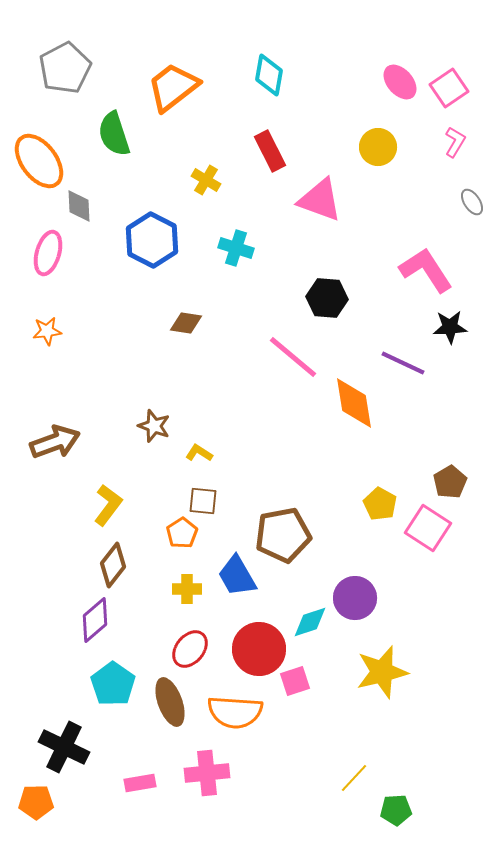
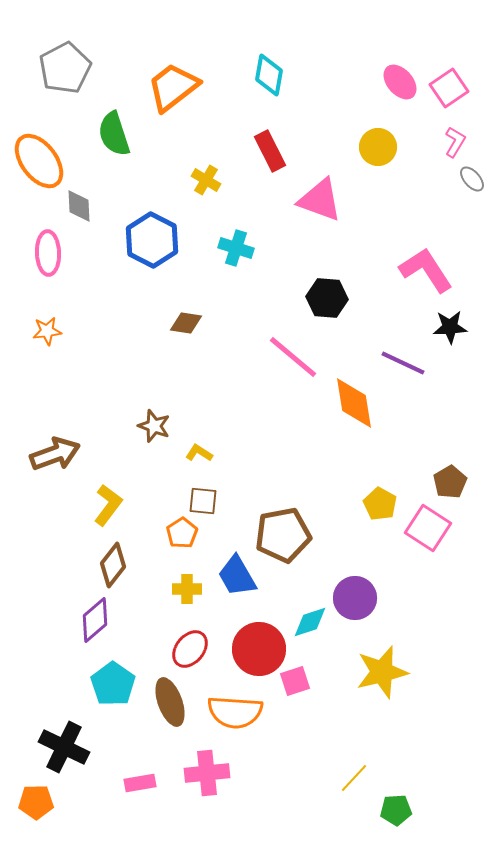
gray ellipse at (472, 202): moved 23 px up; rotated 8 degrees counterclockwise
pink ellipse at (48, 253): rotated 18 degrees counterclockwise
brown arrow at (55, 442): moved 12 px down
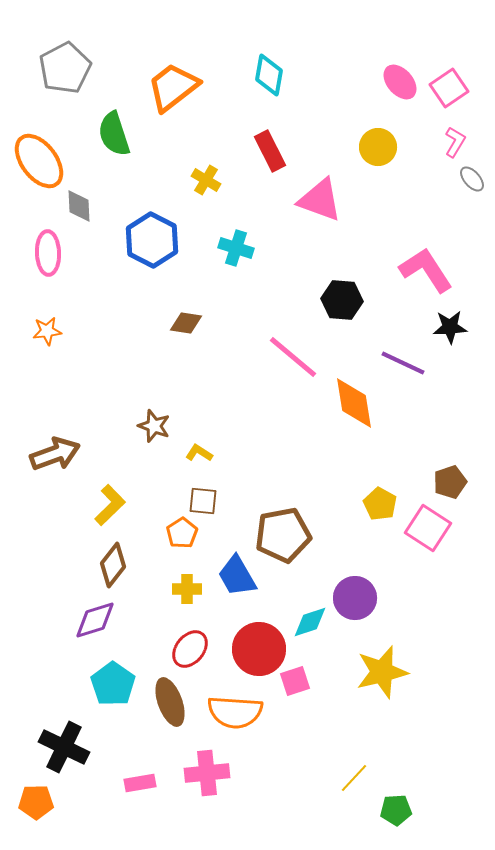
black hexagon at (327, 298): moved 15 px right, 2 px down
brown pentagon at (450, 482): rotated 12 degrees clockwise
yellow L-shape at (108, 505): moved 2 px right; rotated 9 degrees clockwise
purple diamond at (95, 620): rotated 24 degrees clockwise
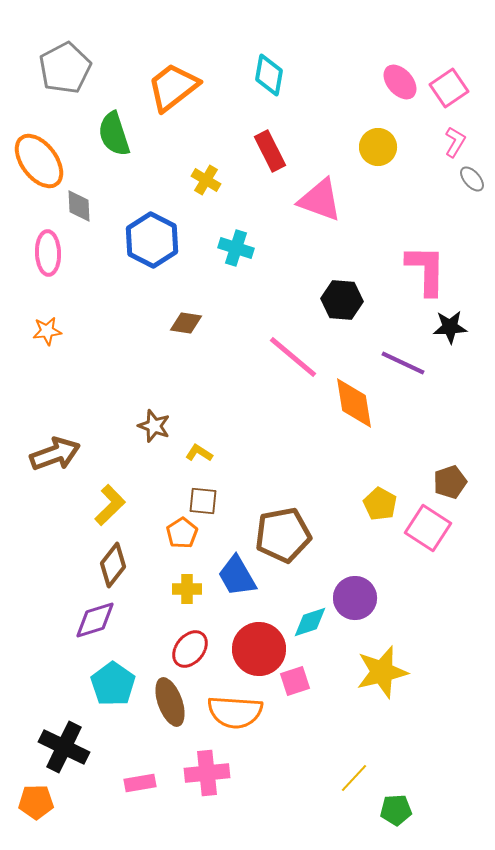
pink L-shape at (426, 270): rotated 34 degrees clockwise
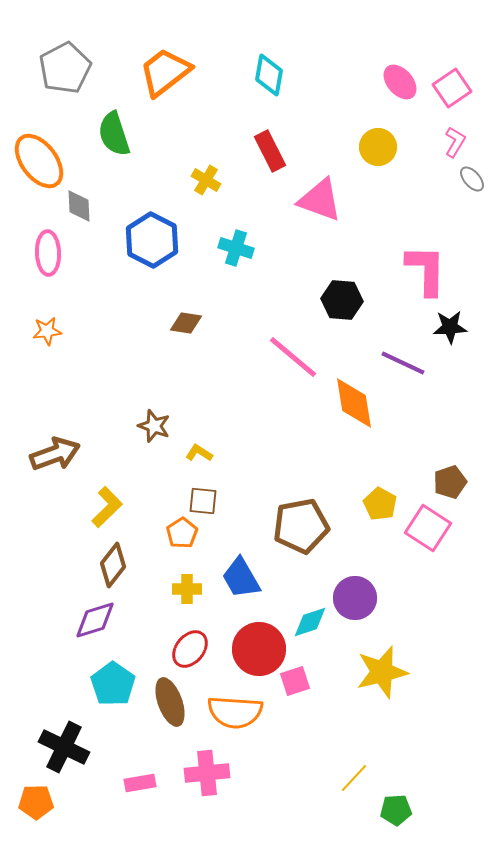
orange trapezoid at (173, 87): moved 8 px left, 15 px up
pink square at (449, 88): moved 3 px right
yellow L-shape at (110, 505): moved 3 px left, 2 px down
brown pentagon at (283, 535): moved 18 px right, 9 px up
blue trapezoid at (237, 576): moved 4 px right, 2 px down
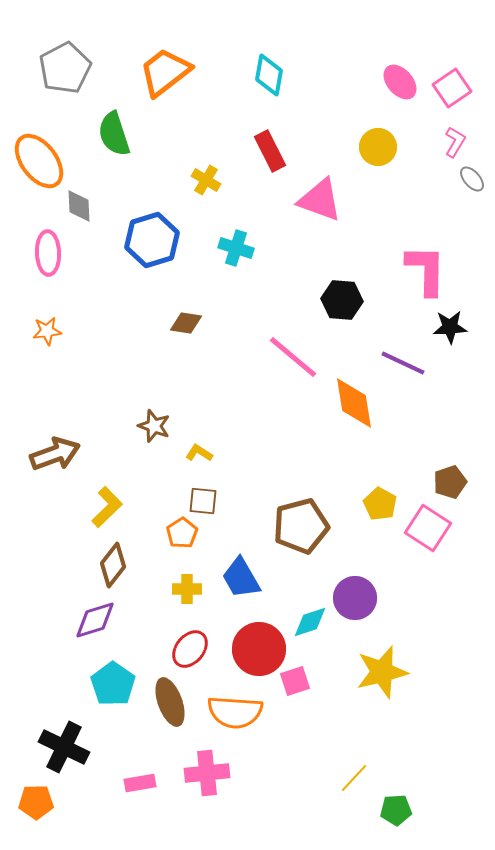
blue hexagon at (152, 240): rotated 16 degrees clockwise
brown pentagon at (301, 526): rotated 4 degrees counterclockwise
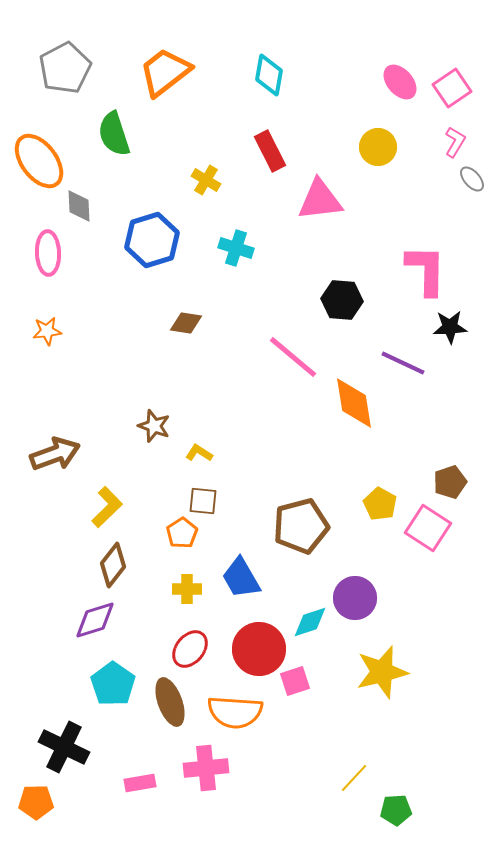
pink triangle at (320, 200): rotated 27 degrees counterclockwise
pink cross at (207, 773): moved 1 px left, 5 px up
